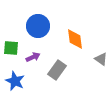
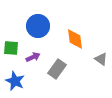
gray rectangle: moved 1 px up
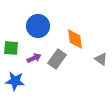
purple arrow: moved 1 px right, 1 px down
gray rectangle: moved 10 px up
blue star: rotated 18 degrees counterclockwise
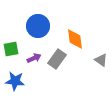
green square: moved 1 px down; rotated 14 degrees counterclockwise
gray triangle: moved 1 px down
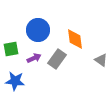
blue circle: moved 4 px down
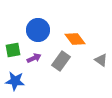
orange diamond: rotated 30 degrees counterclockwise
green square: moved 2 px right, 1 px down
gray rectangle: moved 4 px right, 2 px down
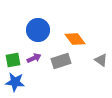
green square: moved 10 px down
gray rectangle: rotated 36 degrees clockwise
blue star: moved 1 px down
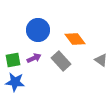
gray rectangle: rotated 66 degrees clockwise
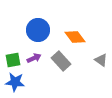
orange diamond: moved 2 px up
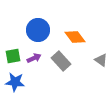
green square: moved 4 px up
